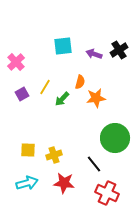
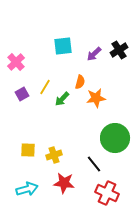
purple arrow: rotated 63 degrees counterclockwise
cyan arrow: moved 6 px down
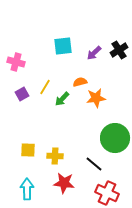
purple arrow: moved 1 px up
pink cross: rotated 30 degrees counterclockwise
orange semicircle: rotated 120 degrees counterclockwise
yellow cross: moved 1 px right, 1 px down; rotated 21 degrees clockwise
black line: rotated 12 degrees counterclockwise
cyan arrow: rotated 75 degrees counterclockwise
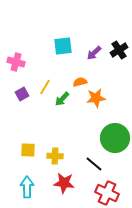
cyan arrow: moved 2 px up
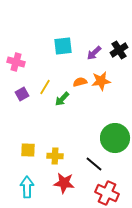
orange star: moved 5 px right, 17 px up
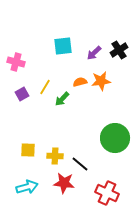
black line: moved 14 px left
cyan arrow: rotated 75 degrees clockwise
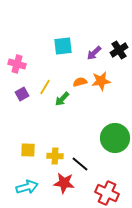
pink cross: moved 1 px right, 2 px down
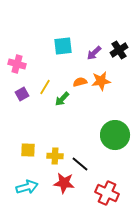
green circle: moved 3 px up
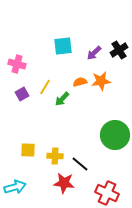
cyan arrow: moved 12 px left
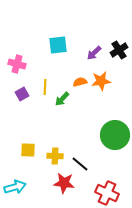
cyan square: moved 5 px left, 1 px up
yellow line: rotated 28 degrees counterclockwise
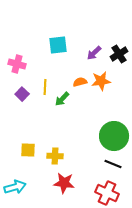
black cross: moved 4 px down
purple square: rotated 16 degrees counterclockwise
green circle: moved 1 px left, 1 px down
black line: moved 33 px right; rotated 18 degrees counterclockwise
